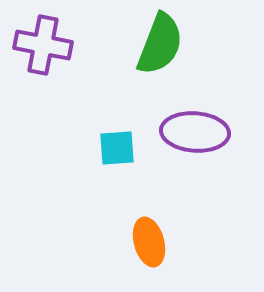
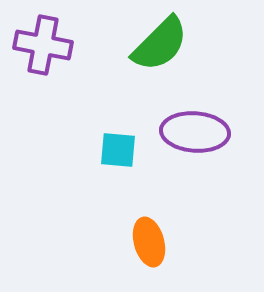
green semicircle: rotated 24 degrees clockwise
cyan square: moved 1 px right, 2 px down; rotated 9 degrees clockwise
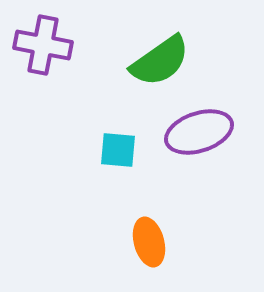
green semicircle: moved 17 px down; rotated 10 degrees clockwise
purple ellipse: moved 4 px right; rotated 22 degrees counterclockwise
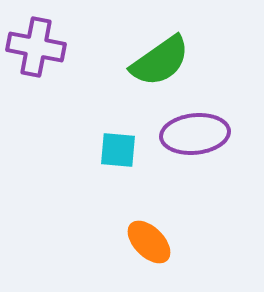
purple cross: moved 7 px left, 2 px down
purple ellipse: moved 4 px left, 2 px down; rotated 12 degrees clockwise
orange ellipse: rotated 30 degrees counterclockwise
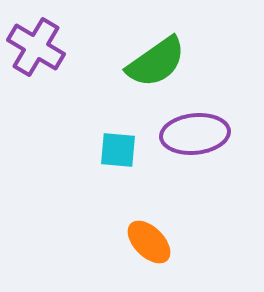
purple cross: rotated 20 degrees clockwise
green semicircle: moved 4 px left, 1 px down
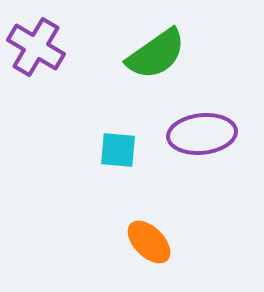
green semicircle: moved 8 px up
purple ellipse: moved 7 px right
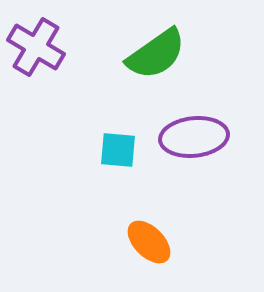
purple ellipse: moved 8 px left, 3 px down
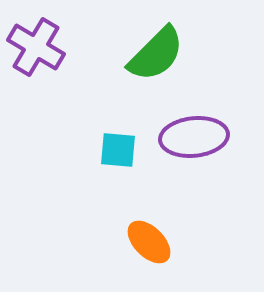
green semicircle: rotated 10 degrees counterclockwise
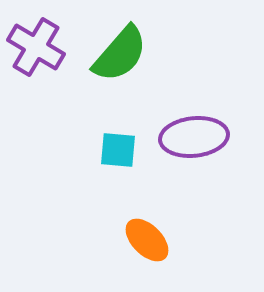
green semicircle: moved 36 px left; rotated 4 degrees counterclockwise
orange ellipse: moved 2 px left, 2 px up
